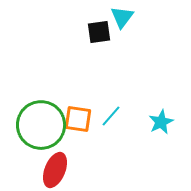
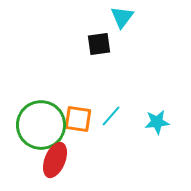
black square: moved 12 px down
cyan star: moved 4 px left; rotated 20 degrees clockwise
red ellipse: moved 10 px up
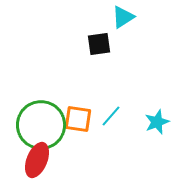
cyan triangle: moved 1 px right; rotated 20 degrees clockwise
cyan star: rotated 15 degrees counterclockwise
red ellipse: moved 18 px left
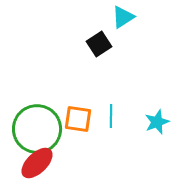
black square: rotated 25 degrees counterclockwise
cyan line: rotated 40 degrees counterclockwise
green circle: moved 4 px left, 4 px down
red ellipse: moved 3 px down; rotated 24 degrees clockwise
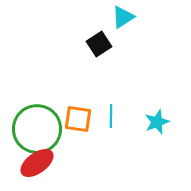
red ellipse: rotated 8 degrees clockwise
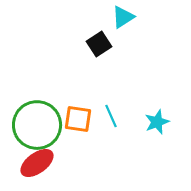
cyan line: rotated 25 degrees counterclockwise
green circle: moved 4 px up
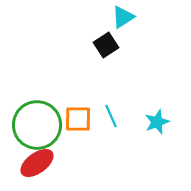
black square: moved 7 px right, 1 px down
orange square: rotated 8 degrees counterclockwise
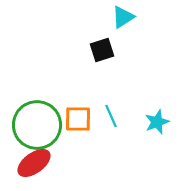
black square: moved 4 px left, 5 px down; rotated 15 degrees clockwise
red ellipse: moved 3 px left
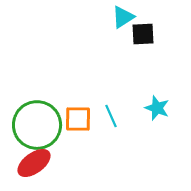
black square: moved 41 px right, 16 px up; rotated 15 degrees clockwise
cyan star: moved 14 px up; rotated 30 degrees counterclockwise
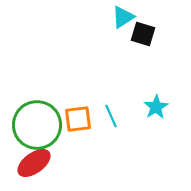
black square: rotated 20 degrees clockwise
cyan star: moved 1 px left, 1 px up; rotated 20 degrees clockwise
orange square: rotated 8 degrees counterclockwise
